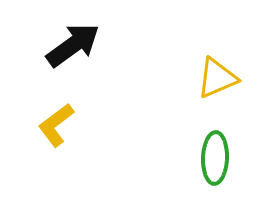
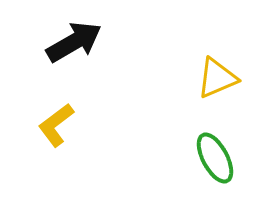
black arrow: moved 1 px right, 3 px up; rotated 6 degrees clockwise
green ellipse: rotated 30 degrees counterclockwise
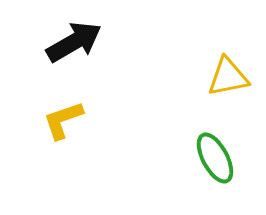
yellow triangle: moved 11 px right, 1 px up; rotated 12 degrees clockwise
yellow L-shape: moved 7 px right, 5 px up; rotated 18 degrees clockwise
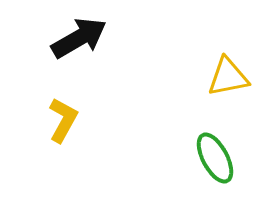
black arrow: moved 5 px right, 4 px up
yellow L-shape: rotated 138 degrees clockwise
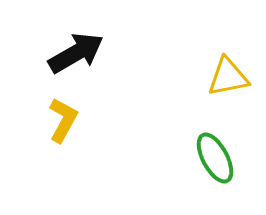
black arrow: moved 3 px left, 15 px down
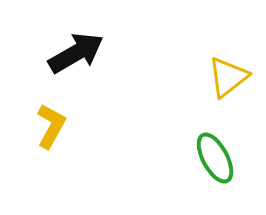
yellow triangle: rotated 27 degrees counterclockwise
yellow L-shape: moved 12 px left, 6 px down
